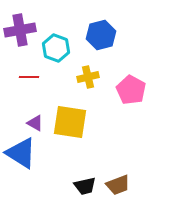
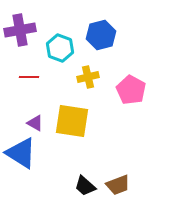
cyan hexagon: moved 4 px right
yellow square: moved 2 px right, 1 px up
black trapezoid: rotated 55 degrees clockwise
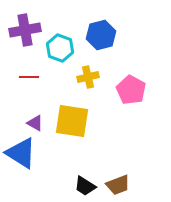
purple cross: moved 5 px right
black trapezoid: rotated 10 degrees counterclockwise
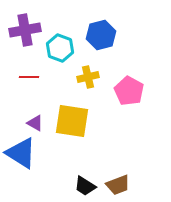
pink pentagon: moved 2 px left, 1 px down
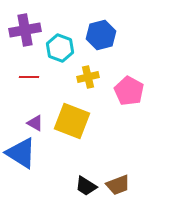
yellow square: rotated 12 degrees clockwise
black trapezoid: moved 1 px right
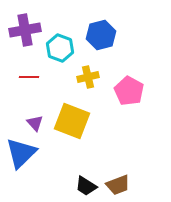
purple triangle: rotated 18 degrees clockwise
blue triangle: rotated 44 degrees clockwise
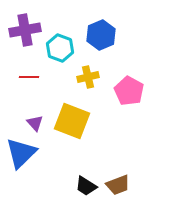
blue hexagon: rotated 8 degrees counterclockwise
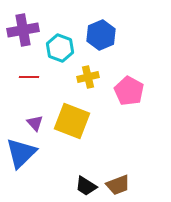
purple cross: moved 2 px left
